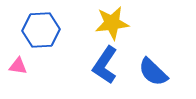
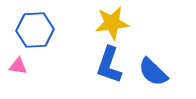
blue hexagon: moved 6 px left
blue L-shape: moved 4 px right; rotated 15 degrees counterclockwise
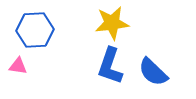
blue L-shape: moved 1 px right, 1 px down
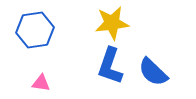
blue hexagon: rotated 6 degrees counterclockwise
pink triangle: moved 23 px right, 17 px down
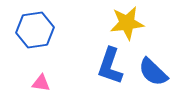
yellow star: moved 15 px right
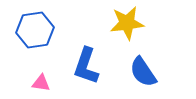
blue L-shape: moved 24 px left
blue semicircle: moved 10 px left; rotated 12 degrees clockwise
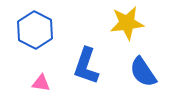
blue hexagon: rotated 24 degrees counterclockwise
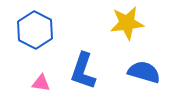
blue L-shape: moved 3 px left, 5 px down
blue semicircle: moved 1 px right; rotated 140 degrees clockwise
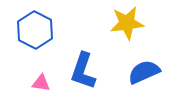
blue semicircle: rotated 40 degrees counterclockwise
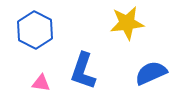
blue semicircle: moved 7 px right, 1 px down
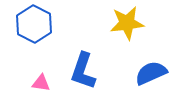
blue hexagon: moved 1 px left, 6 px up
